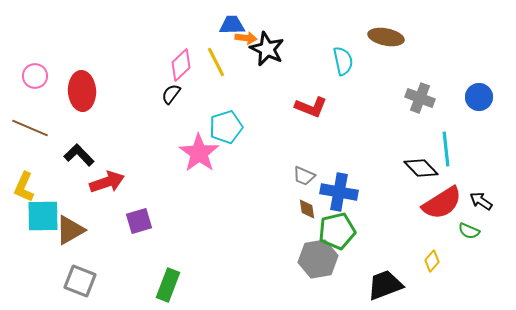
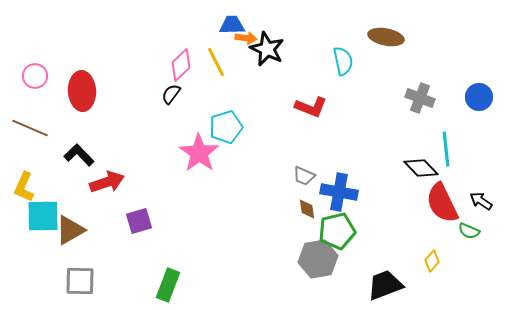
red semicircle: rotated 96 degrees clockwise
gray square: rotated 20 degrees counterclockwise
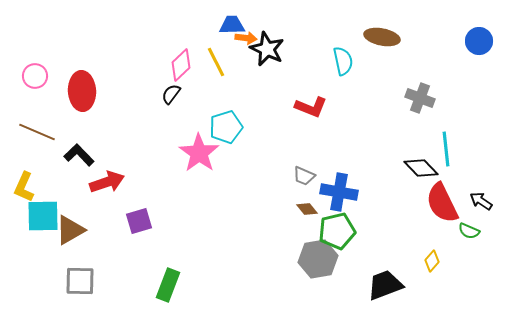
brown ellipse: moved 4 px left
blue circle: moved 56 px up
brown line: moved 7 px right, 4 px down
brown diamond: rotated 30 degrees counterclockwise
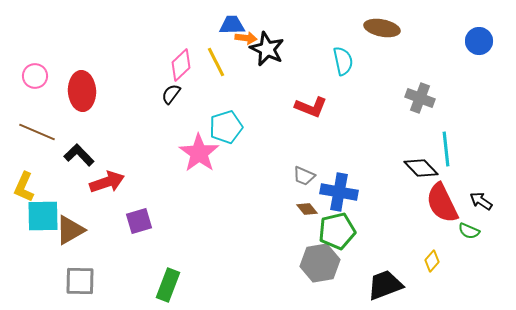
brown ellipse: moved 9 px up
gray hexagon: moved 2 px right, 4 px down
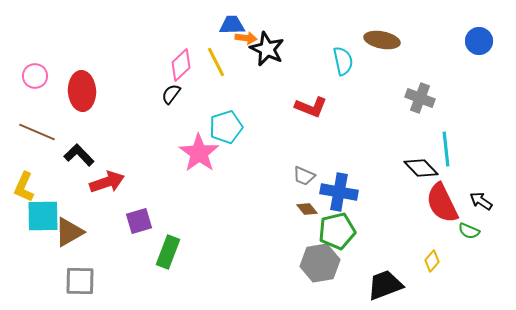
brown ellipse: moved 12 px down
brown triangle: moved 1 px left, 2 px down
green rectangle: moved 33 px up
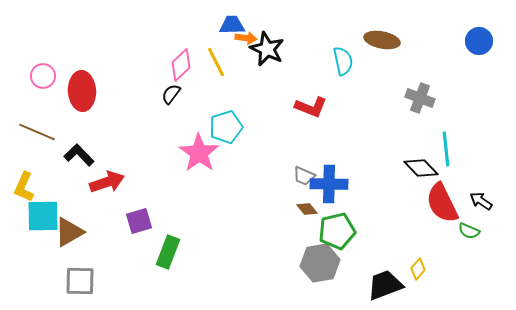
pink circle: moved 8 px right
blue cross: moved 10 px left, 8 px up; rotated 9 degrees counterclockwise
yellow diamond: moved 14 px left, 8 px down
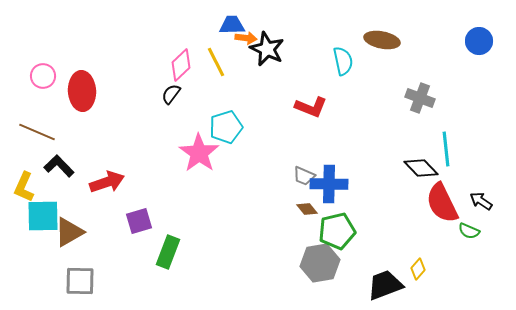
black L-shape: moved 20 px left, 11 px down
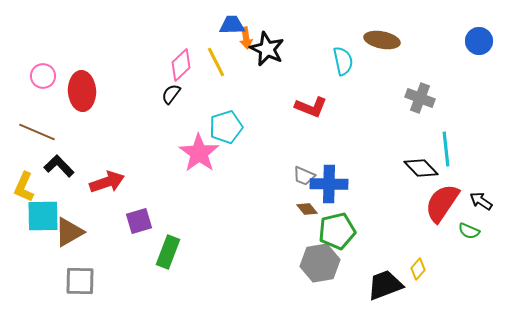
orange arrow: rotated 75 degrees clockwise
red semicircle: rotated 60 degrees clockwise
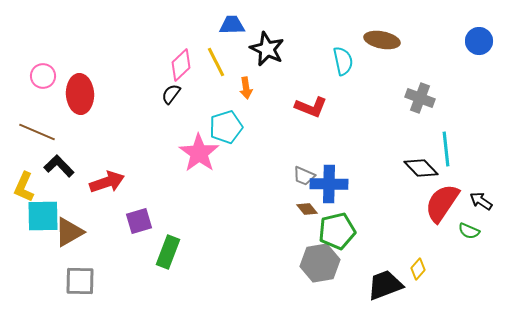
orange arrow: moved 50 px down
red ellipse: moved 2 px left, 3 px down
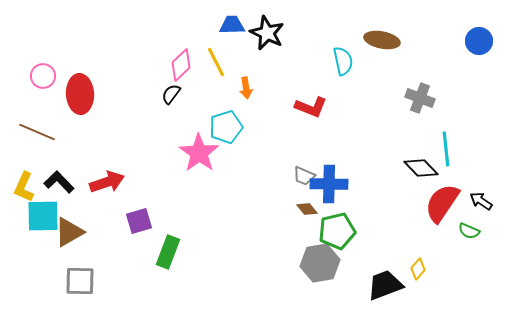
black star: moved 16 px up
black L-shape: moved 16 px down
